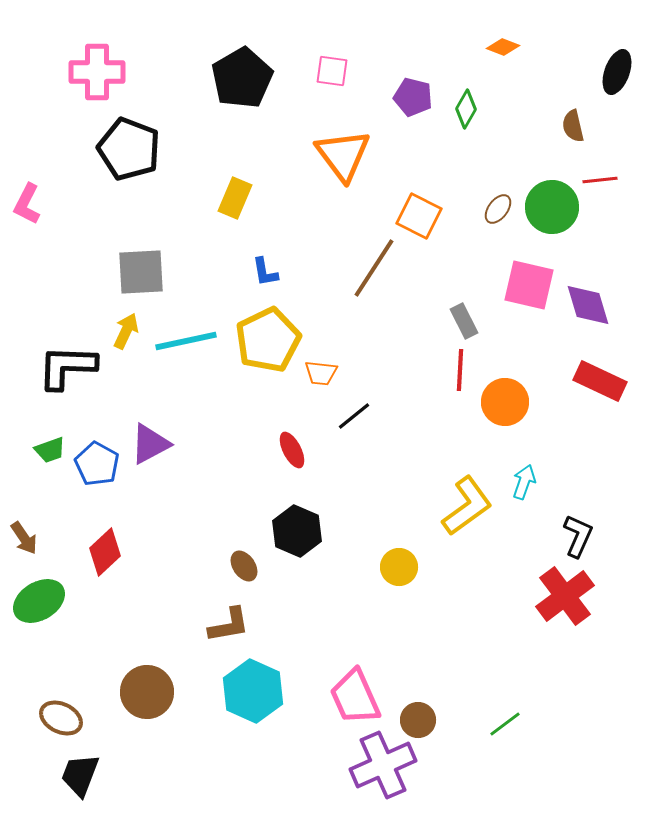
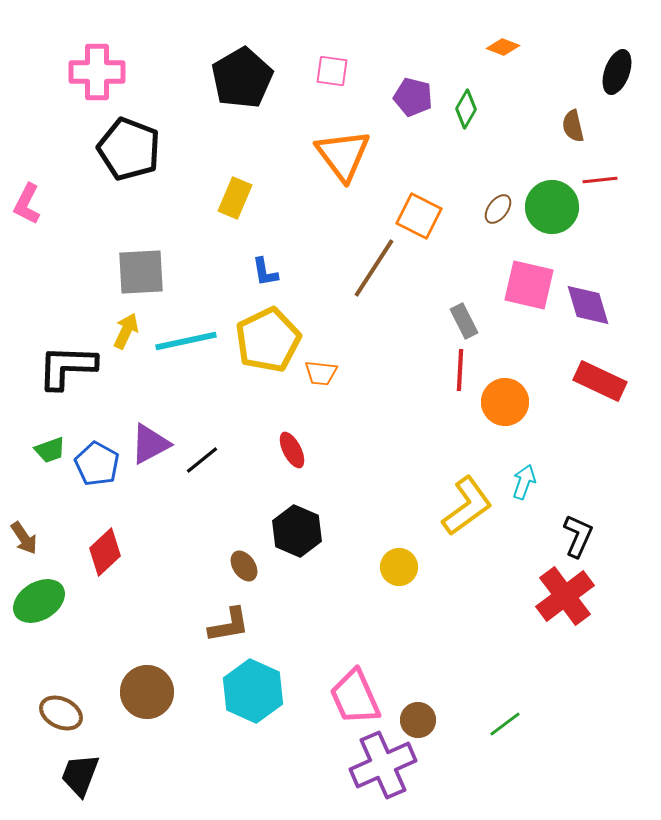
black line at (354, 416): moved 152 px left, 44 px down
brown ellipse at (61, 718): moved 5 px up
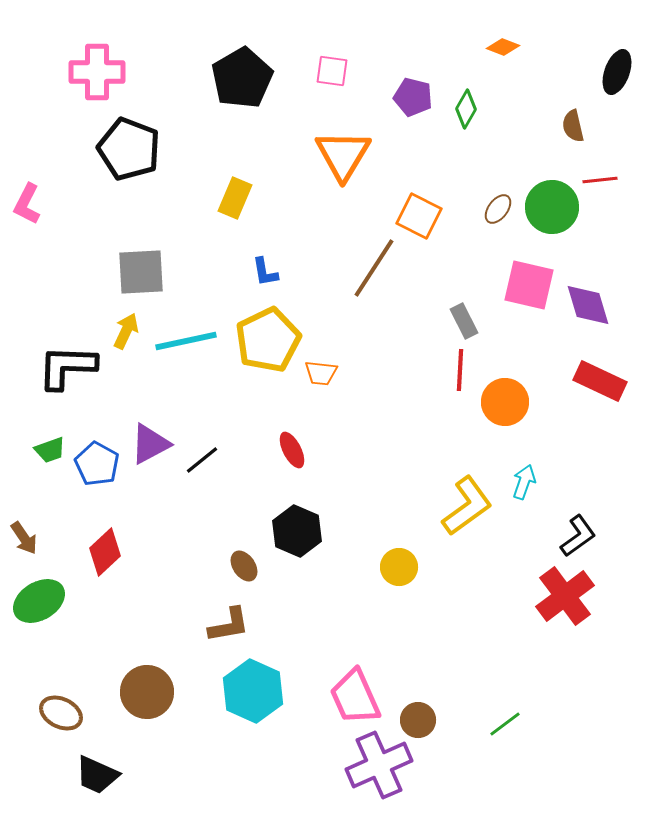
orange triangle at (343, 155): rotated 8 degrees clockwise
black L-shape at (578, 536): rotated 30 degrees clockwise
purple cross at (383, 765): moved 4 px left
black trapezoid at (80, 775): moved 17 px right; rotated 87 degrees counterclockwise
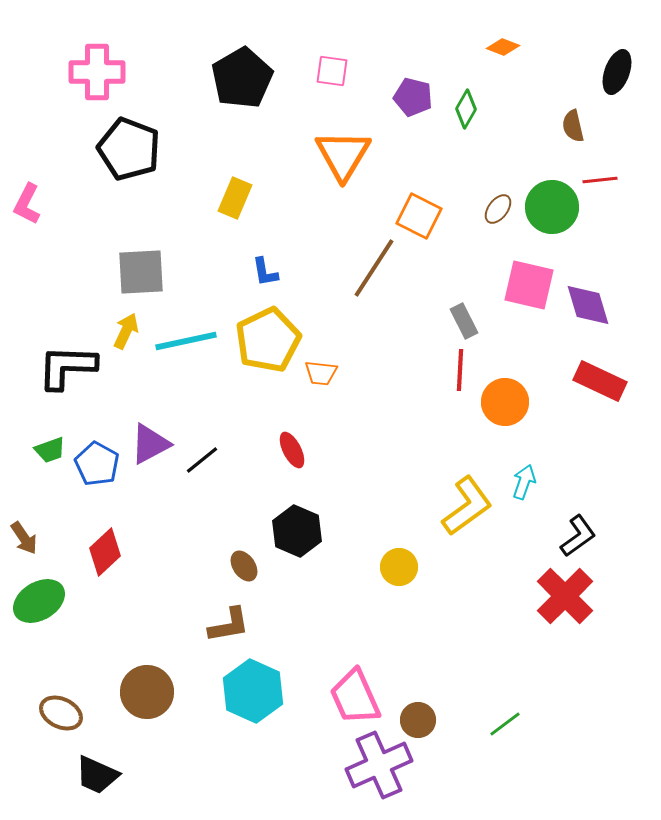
red cross at (565, 596): rotated 8 degrees counterclockwise
